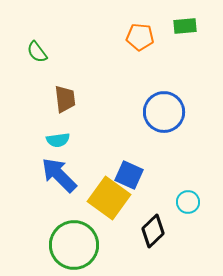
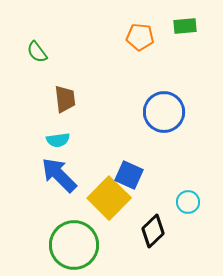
yellow square: rotated 9 degrees clockwise
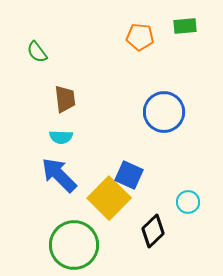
cyan semicircle: moved 3 px right, 3 px up; rotated 10 degrees clockwise
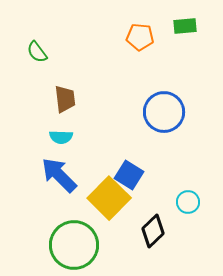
blue square: rotated 8 degrees clockwise
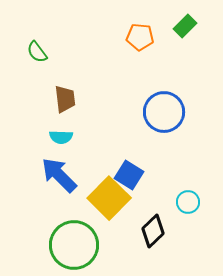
green rectangle: rotated 40 degrees counterclockwise
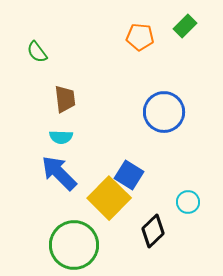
blue arrow: moved 2 px up
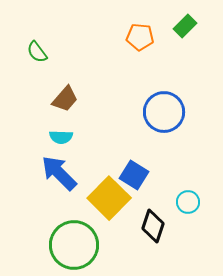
brown trapezoid: rotated 48 degrees clockwise
blue square: moved 5 px right
black diamond: moved 5 px up; rotated 28 degrees counterclockwise
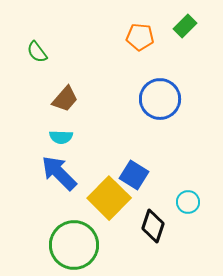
blue circle: moved 4 px left, 13 px up
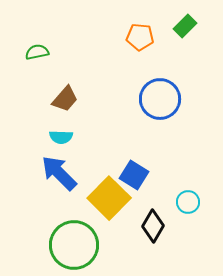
green semicircle: rotated 115 degrees clockwise
black diamond: rotated 12 degrees clockwise
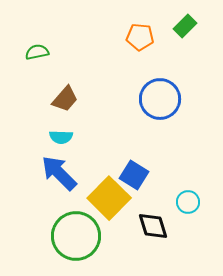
black diamond: rotated 48 degrees counterclockwise
green circle: moved 2 px right, 9 px up
